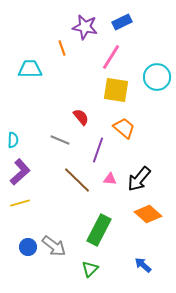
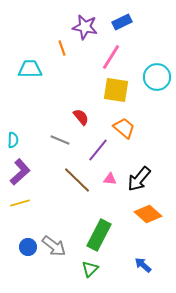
purple line: rotated 20 degrees clockwise
green rectangle: moved 5 px down
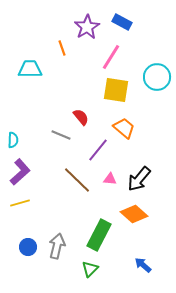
blue rectangle: rotated 54 degrees clockwise
purple star: moved 2 px right; rotated 30 degrees clockwise
gray line: moved 1 px right, 5 px up
orange diamond: moved 14 px left
gray arrow: moved 3 px right; rotated 115 degrees counterclockwise
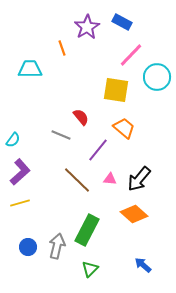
pink line: moved 20 px right, 2 px up; rotated 12 degrees clockwise
cyan semicircle: rotated 35 degrees clockwise
green rectangle: moved 12 px left, 5 px up
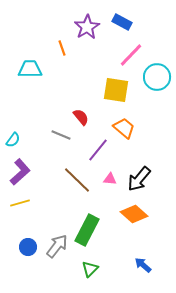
gray arrow: rotated 25 degrees clockwise
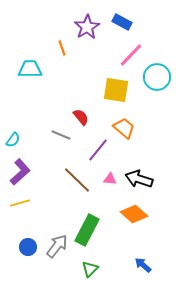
black arrow: rotated 68 degrees clockwise
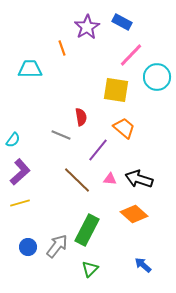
red semicircle: rotated 30 degrees clockwise
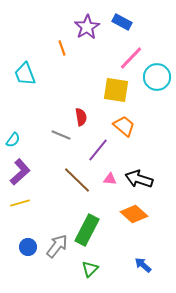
pink line: moved 3 px down
cyan trapezoid: moved 5 px left, 5 px down; rotated 110 degrees counterclockwise
orange trapezoid: moved 2 px up
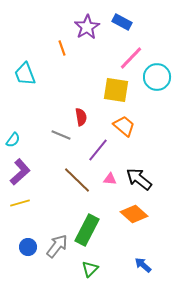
black arrow: rotated 20 degrees clockwise
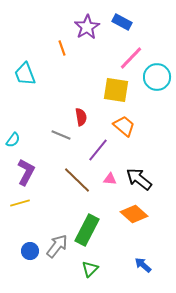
purple L-shape: moved 6 px right; rotated 20 degrees counterclockwise
blue circle: moved 2 px right, 4 px down
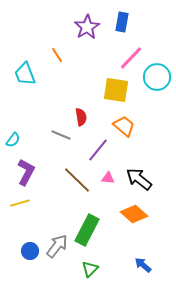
blue rectangle: rotated 72 degrees clockwise
orange line: moved 5 px left, 7 px down; rotated 14 degrees counterclockwise
pink triangle: moved 2 px left, 1 px up
